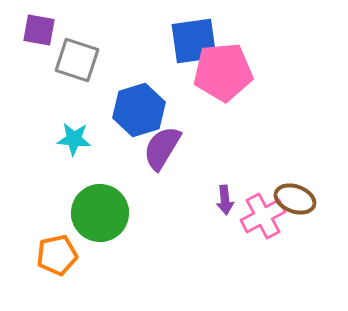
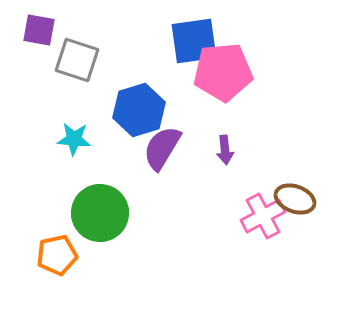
purple arrow: moved 50 px up
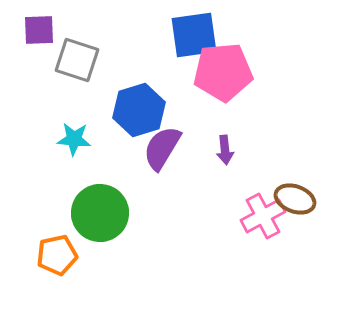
purple square: rotated 12 degrees counterclockwise
blue square: moved 6 px up
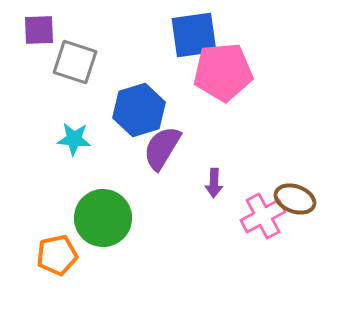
gray square: moved 2 px left, 2 px down
purple arrow: moved 11 px left, 33 px down; rotated 8 degrees clockwise
green circle: moved 3 px right, 5 px down
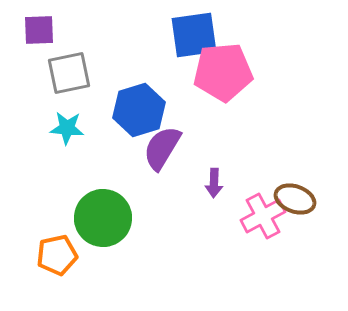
gray square: moved 6 px left, 11 px down; rotated 30 degrees counterclockwise
cyan star: moved 7 px left, 11 px up
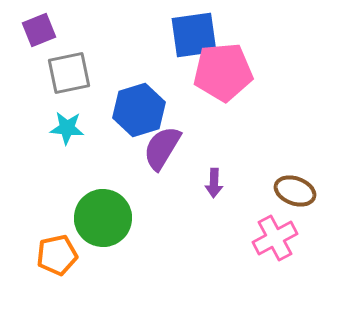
purple square: rotated 20 degrees counterclockwise
brown ellipse: moved 8 px up
pink cross: moved 12 px right, 22 px down
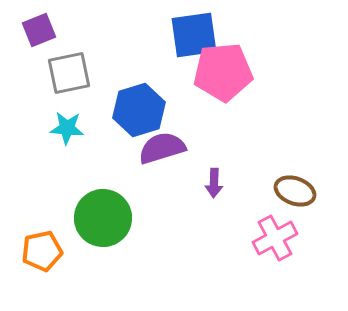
purple semicircle: rotated 42 degrees clockwise
orange pentagon: moved 15 px left, 4 px up
